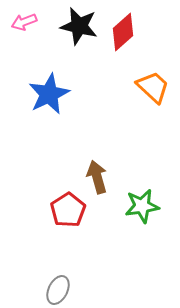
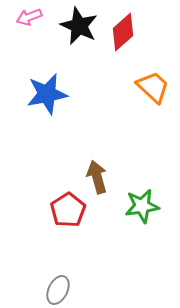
pink arrow: moved 5 px right, 5 px up
black star: rotated 12 degrees clockwise
blue star: moved 2 px left; rotated 15 degrees clockwise
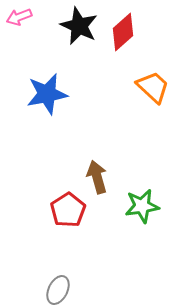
pink arrow: moved 10 px left
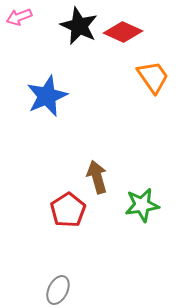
red diamond: rotated 66 degrees clockwise
orange trapezoid: moved 10 px up; rotated 12 degrees clockwise
blue star: moved 2 px down; rotated 12 degrees counterclockwise
green star: moved 1 px up
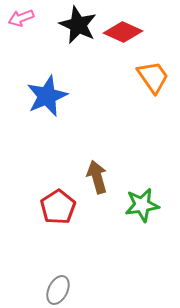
pink arrow: moved 2 px right, 1 px down
black star: moved 1 px left, 1 px up
red pentagon: moved 10 px left, 3 px up
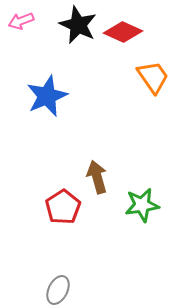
pink arrow: moved 3 px down
red pentagon: moved 5 px right
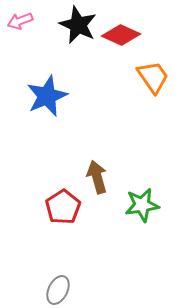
pink arrow: moved 1 px left
red diamond: moved 2 px left, 3 px down
